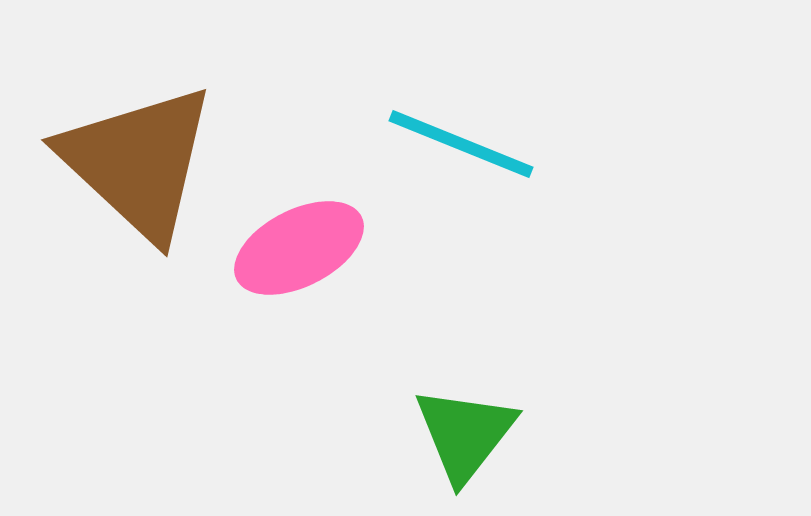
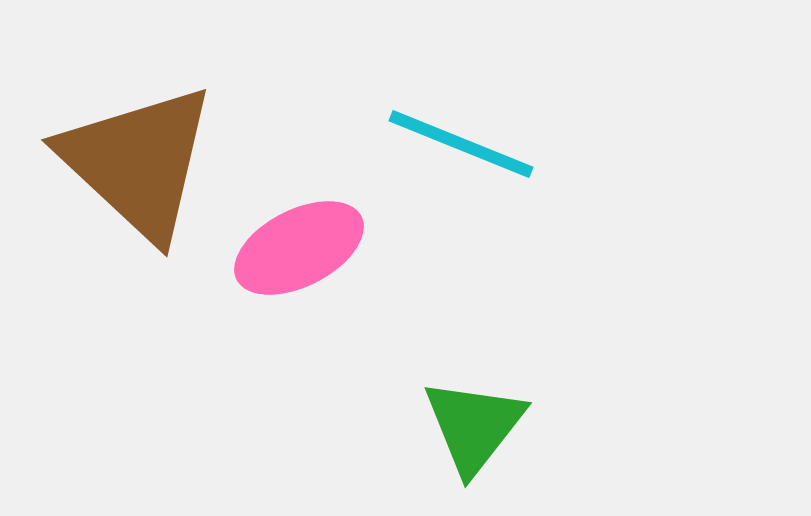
green triangle: moved 9 px right, 8 px up
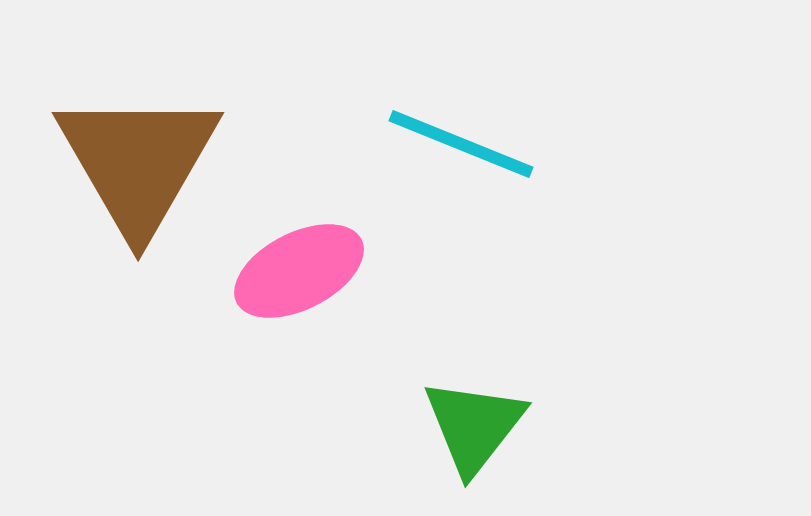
brown triangle: rotated 17 degrees clockwise
pink ellipse: moved 23 px down
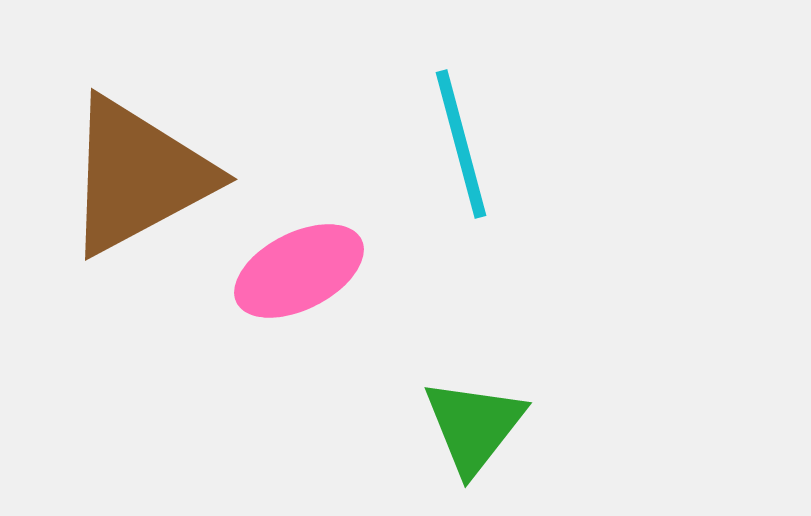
cyan line: rotated 53 degrees clockwise
brown triangle: moved 14 px down; rotated 32 degrees clockwise
